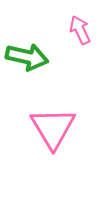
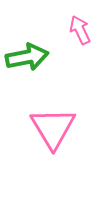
green arrow: rotated 24 degrees counterclockwise
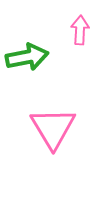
pink arrow: rotated 28 degrees clockwise
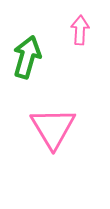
green arrow: rotated 63 degrees counterclockwise
